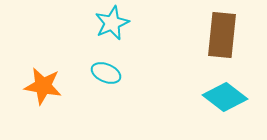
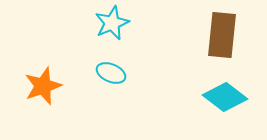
cyan ellipse: moved 5 px right
orange star: rotated 30 degrees counterclockwise
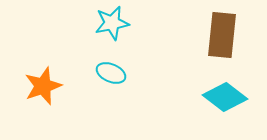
cyan star: rotated 12 degrees clockwise
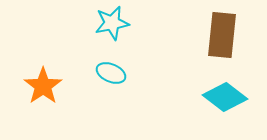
orange star: rotated 15 degrees counterclockwise
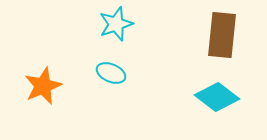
cyan star: moved 4 px right, 1 px down; rotated 8 degrees counterclockwise
orange star: rotated 12 degrees clockwise
cyan diamond: moved 8 px left
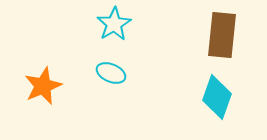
cyan star: moved 2 px left; rotated 12 degrees counterclockwise
cyan diamond: rotated 72 degrees clockwise
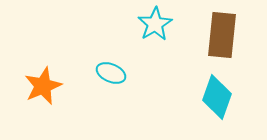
cyan star: moved 41 px right
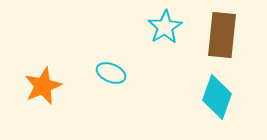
cyan star: moved 10 px right, 3 px down
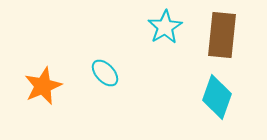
cyan ellipse: moved 6 px left; rotated 24 degrees clockwise
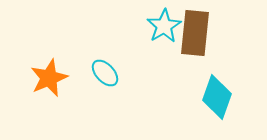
cyan star: moved 1 px left, 1 px up
brown rectangle: moved 27 px left, 2 px up
orange star: moved 6 px right, 8 px up
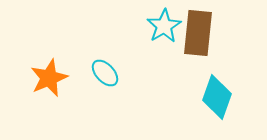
brown rectangle: moved 3 px right
